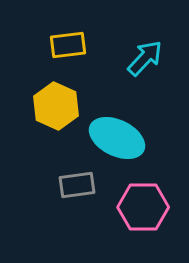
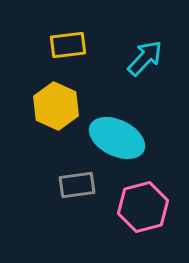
pink hexagon: rotated 15 degrees counterclockwise
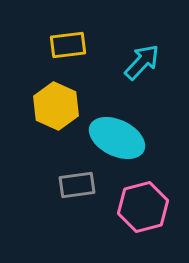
cyan arrow: moved 3 px left, 4 px down
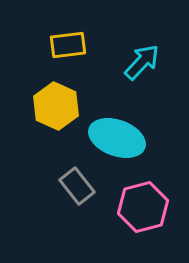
cyan ellipse: rotated 6 degrees counterclockwise
gray rectangle: moved 1 px down; rotated 60 degrees clockwise
